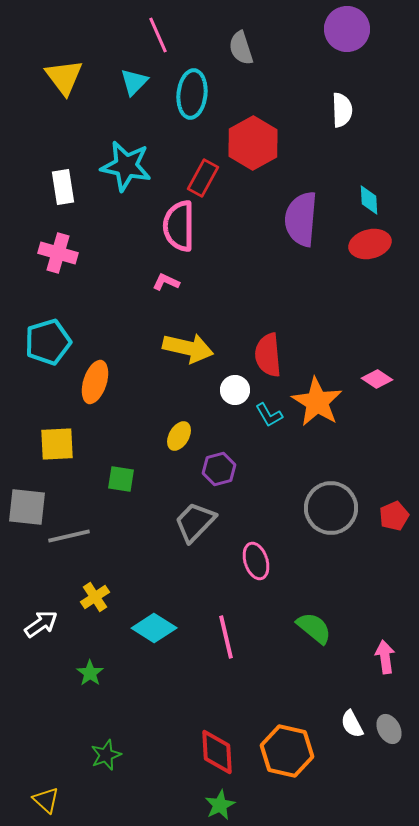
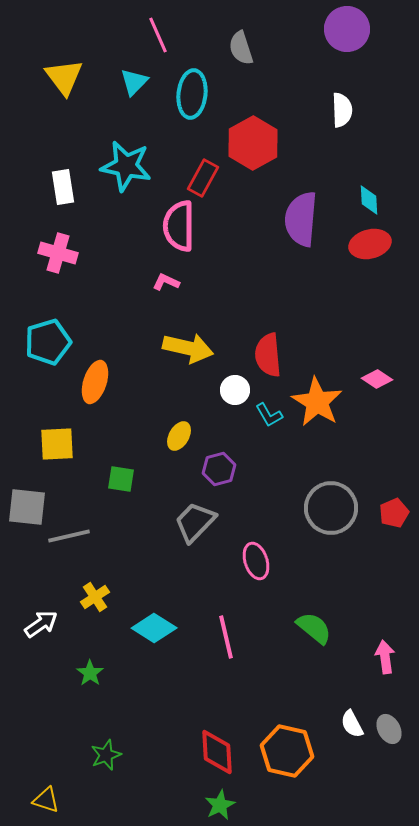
red pentagon at (394, 516): moved 3 px up
yellow triangle at (46, 800): rotated 24 degrees counterclockwise
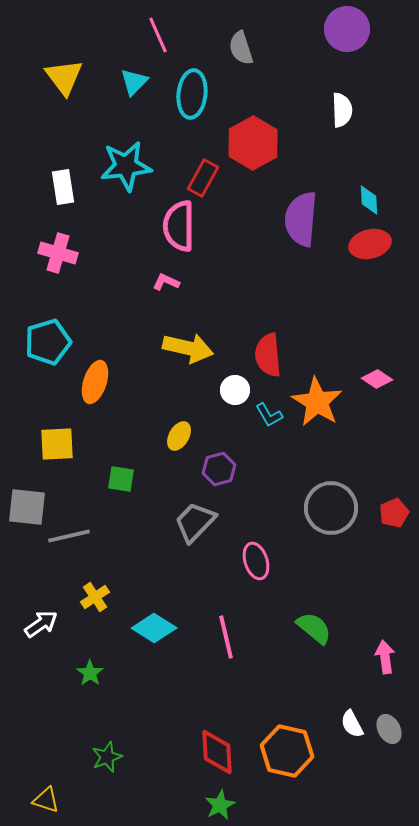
cyan star at (126, 166): rotated 18 degrees counterclockwise
green star at (106, 755): moved 1 px right, 2 px down
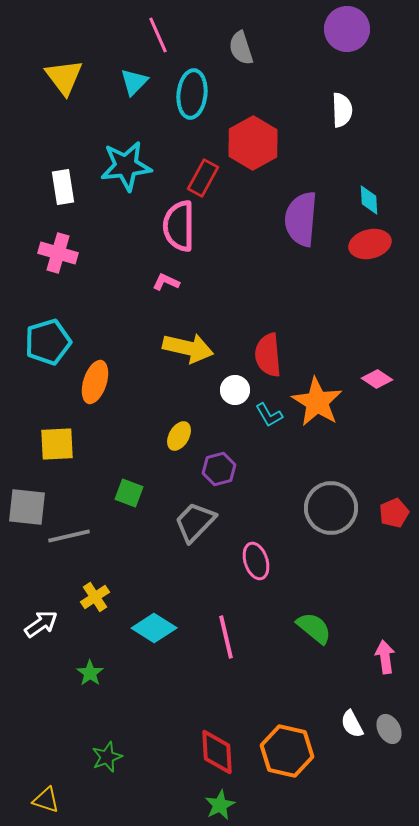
green square at (121, 479): moved 8 px right, 14 px down; rotated 12 degrees clockwise
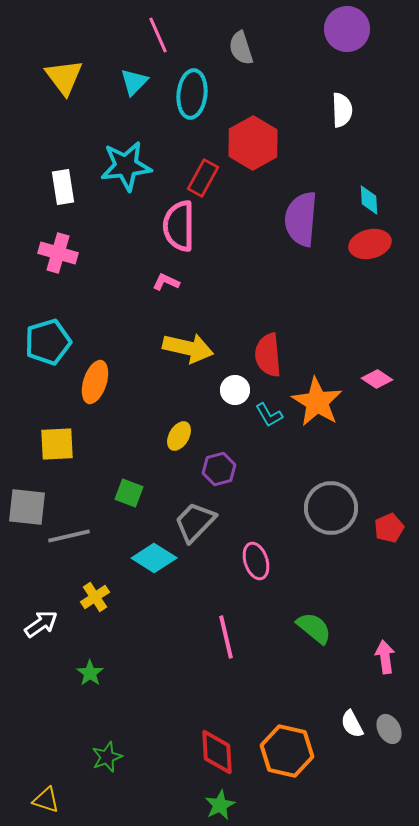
red pentagon at (394, 513): moved 5 px left, 15 px down
cyan diamond at (154, 628): moved 70 px up
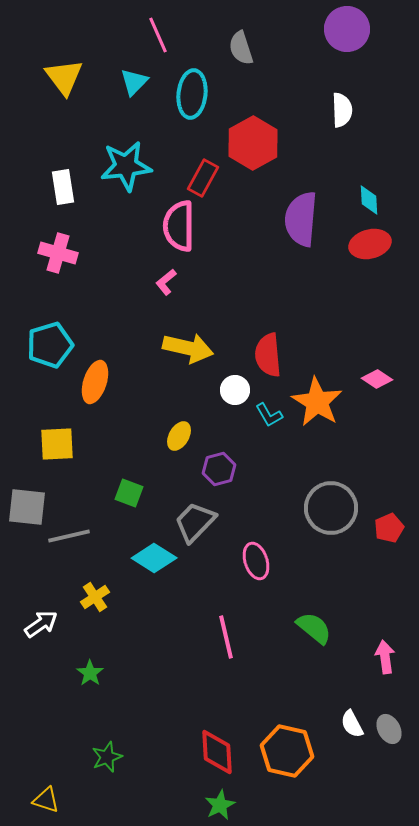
pink L-shape at (166, 282): rotated 64 degrees counterclockwise
cyan pentagon at (48, 342): moved 2 px right, 3 px down
